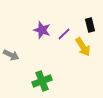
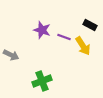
black rectangle: rotated 48 degrees counterclockwise
purple line: moved 3 px down; rotated 64 degrees clockwise
yellow arrow: moved 1 px up
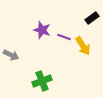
black rectangle: moved 2 px right, 7 px up; rotated 64 degrees counterclockwise
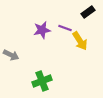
black rectangle: moved 4 px left, 6 px up
purple star: rotated 30 degrees counterclockwise
purple line: moved 1 px right, 9 px up
yellow arrow: moved 3 px left, 5 px up
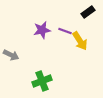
purple line: moved 3 px down
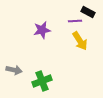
black rectangle: rotated 64 degrees clockwise
purple line: moved 10 px right, 10 px up; rotated 24 degrees counterclockwise
gray arrow: moved 3 px right, 15 px down; rotated 14 degrees counterclockwise
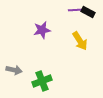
purple line: moved 11 px up
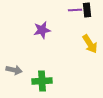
black rectangle: moved 1 px left, 2 px up; rotated 56 degrees clockwise
yellow arrow: moved 10 px right, 3 px down
green cross: rotated 18 degrees clockwise
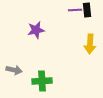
purple star: moved 6 px left
yellow arrow: rotated 36 degrees clockwise
